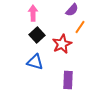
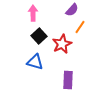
black square: moved 2 px right, 1 px down
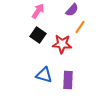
pink arrow: moved 5 px right, 2 px up; rotated 35 degrees clockwise
black square: moved 1 px left, 1 px up; rotated 14 degrees counterclockwise
red star: rotated 30 degrees clockwise
blue triangle: moved 9 px right, 13 px down
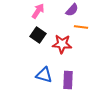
orange line: moved 1 px right; rotated 64 degrees clockwise
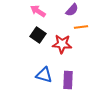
pink arrow: rotated 91 degrees counterclockwise
orange line: rotated 16 degrees counterclockwise
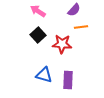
purple semicircle: moved 2 px right
black square: rotated 14 degrees clockwise
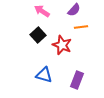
pink arrow: moved 4 px right
red star: moved 1 px down; rotated 18 degrees clockwise
purple rectangle: moved 9 px right; rotated 18 degrees clockwise
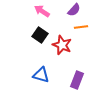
black square: moved 2 px right; rotated 14 degrees counterclockwise
blue triangle: moved 3 px left
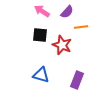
purple semicircle: moved 7 px left, 2 px down
black square: rotated 28 degrees counterclockwise
